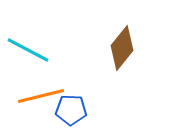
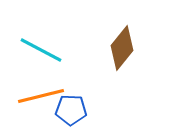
cyan line: moved 13 px right
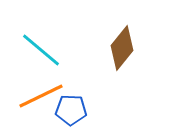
cyan line: rotated 12 degrees clockwise
orange line: rotated 12 degrees counterclockwise
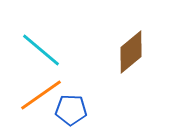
brown diamond: moved 9 px right, 4 px down; rotated 12 degrees clockwise
orange line: moved 1 px up; rotated 9 degrees counterclockwise
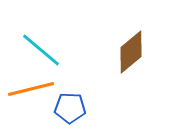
orange line: moved 10 px left, 6 px up; rotated 21 degrees clockwise
blue pentagon: moved 1 px left, 2 px up
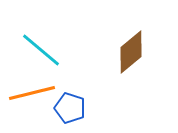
orange line: moved 1 px right, 4 px down
blue pentagon: rotated 16 degrees clockwise
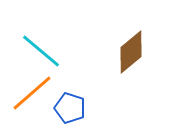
cyan line: moved 1 px down
orange line: rotated 27 degrees counterclockwise
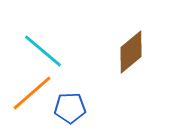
cyan line: moved 2 px right
blue pentagon: rotated 20 degrees counterclockwise
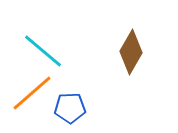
brown diamond: rotated 21 degrees counterclockwise
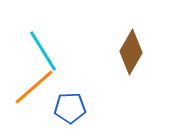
cyan line: rotated 18 degrees clockwise
orange line: moved 2 px right, 6 px up
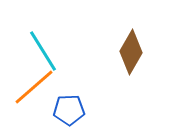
blue pentagon: moved 1 px left, 2 px down
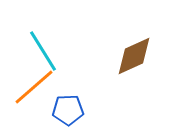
brown diamond: moved 3 px right, 4 px down; rotated 36 degrees clockwise
blue pentagon: moved 1 px left
